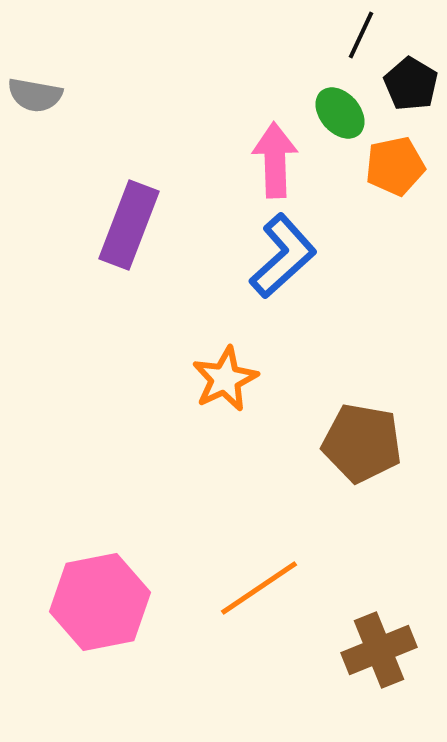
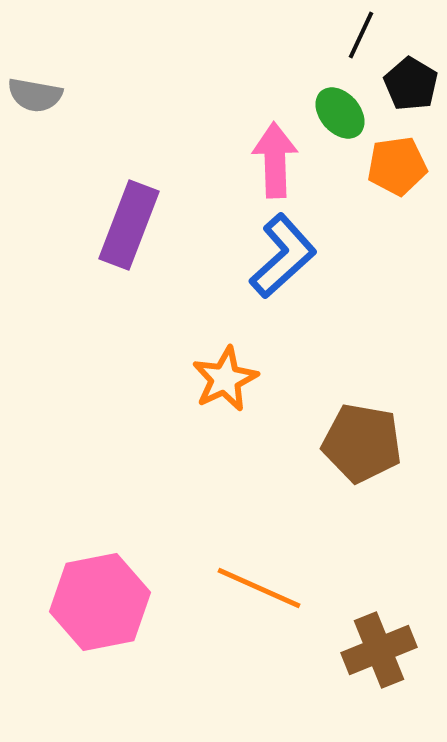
orange pentagon: moved 2 px right; rotated 4 degrees clockwise
orange line: rotated 58 degrees clockwise
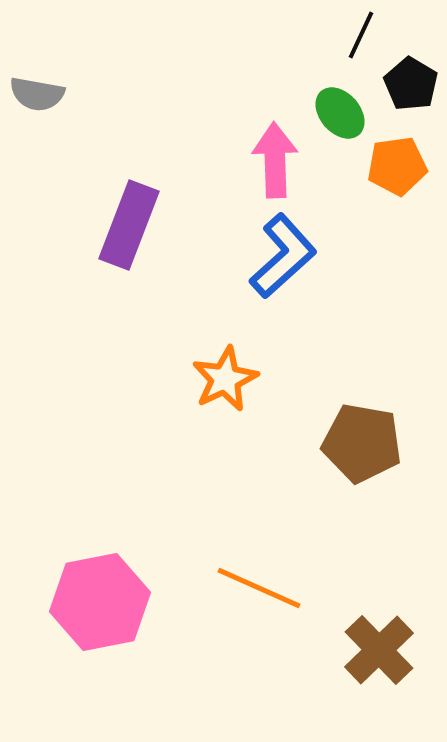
gray semicircle: moved 2 px right, 1 px up
brown cross: rotated 22 degrees counterclockwise
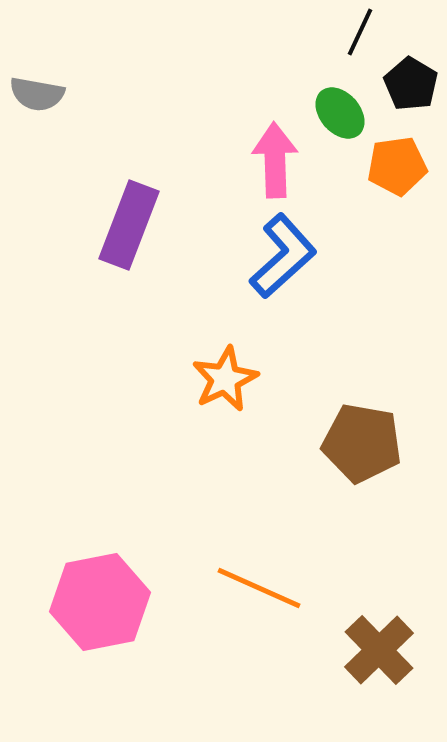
black line: moved 1 px left, 3 px up
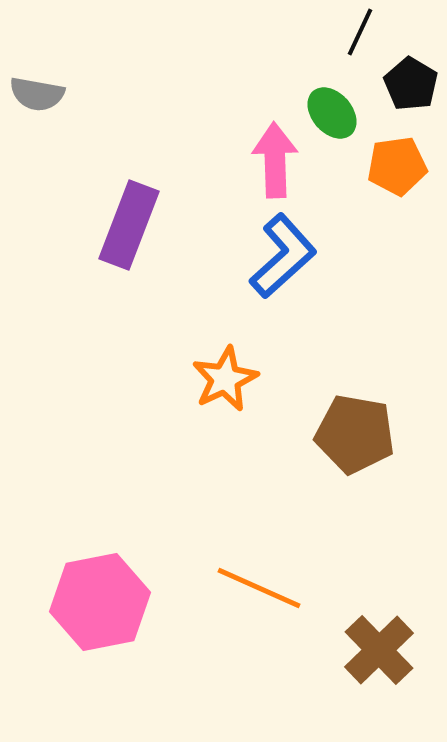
green ellipse: moved 8 px left
brown pentagon: moved 7 px left, 9 px up
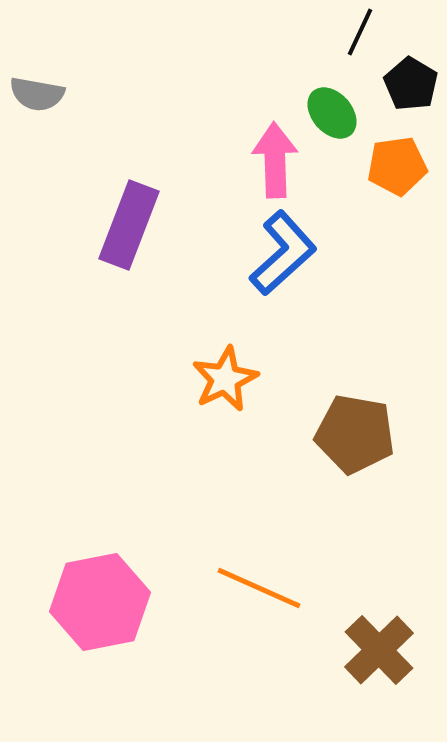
blue L-shape: moved 3 px up
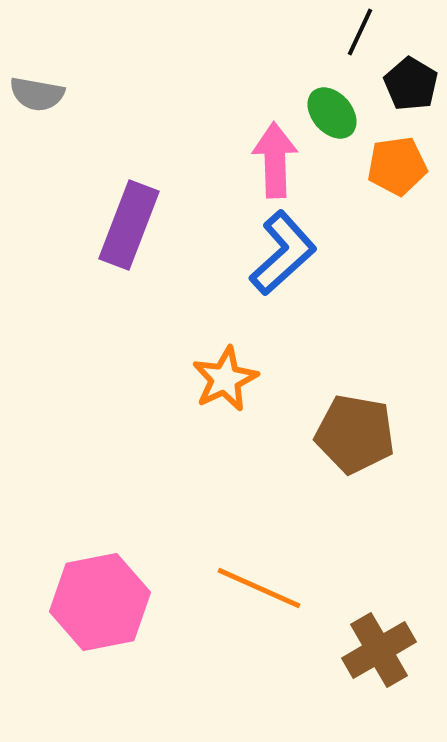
brown cross: rotated 14 degrees clockwise
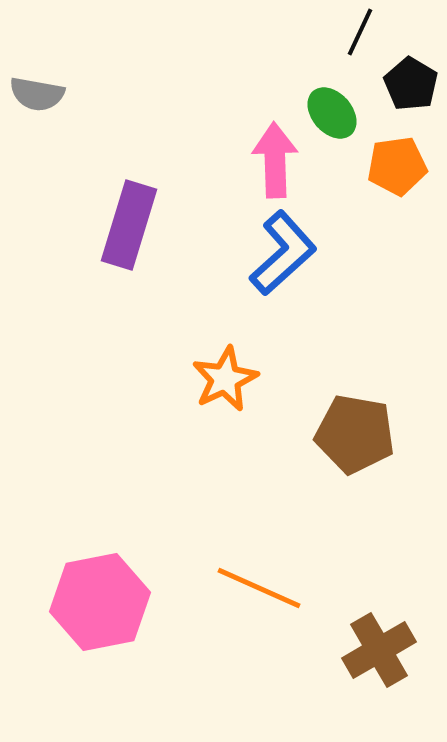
purple rectangle: rotated 4 degrees counterclockwise
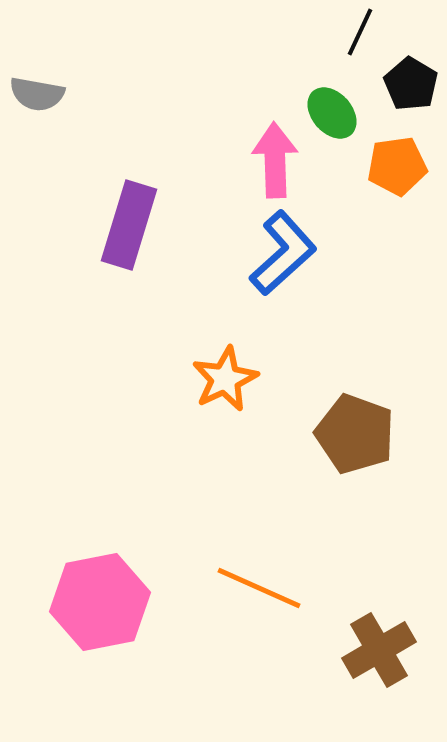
brown pentagon: rotated 10 degrees clockwise
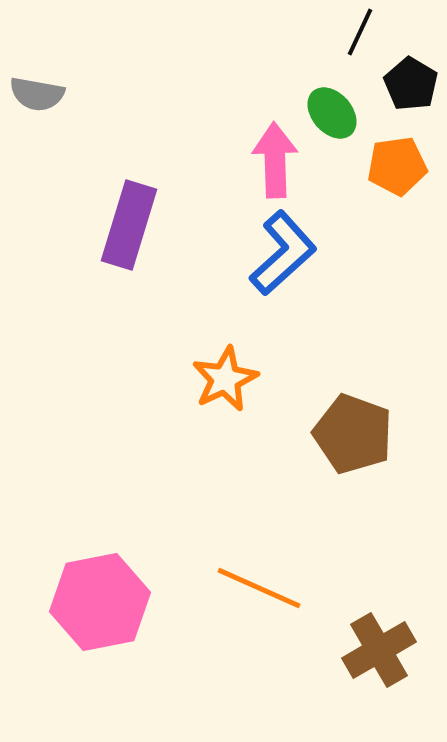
brown pentagon: moved 2 px left
